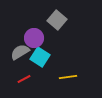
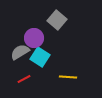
yellow line: rotated 12 degrees clockwise
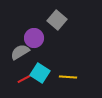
cyan square: moved 16 px down
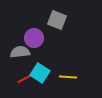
gray square: rotated 18 degrees counterclockwise
gray semicircle: rotated 24 degrees clockwise
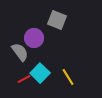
gray semicircle: rotated 60 degrees clockwise
cyan square: rotated 12 degrees clockwise
yellow line: rotated 54 degrees clockwise
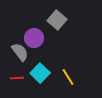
gray square: rotated 18 degrees clockwise
red line: moved 7 px left, 1 px up; rotated 24 degrees clockwise
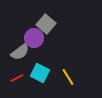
gray square: moved 11 px left, 4 px down
gray semicircle: rotated 90 degrees clockwise
cyan square: rotated 18 degrees counterclockwise
red line: rotated 24 degrees counterclockwise
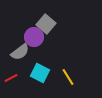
purple circle: moved 1 px up
red line: moved 6 px left
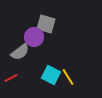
gray square: rotated 24 degrees counterclockwise
cyan square: moved 11 px right, 2 px down
